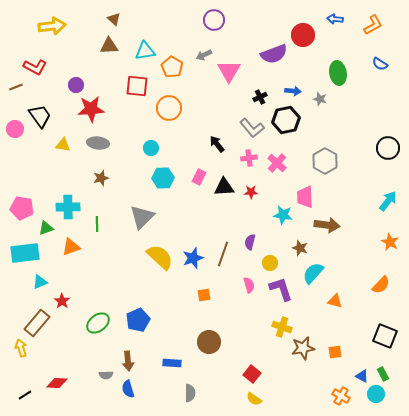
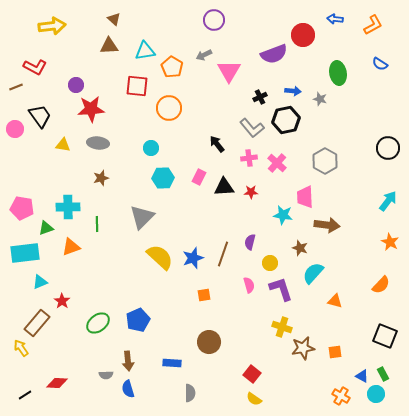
yellow arrow at (21, 348): rotated 18 degrees counterclockwise
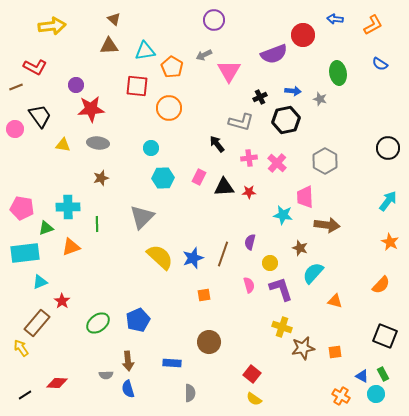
gray L-shape at (252, 128): moved 11 px left, 6 px up; rotated 35 degrees counterclockwise
red star at (251, 192): moved 2 px left
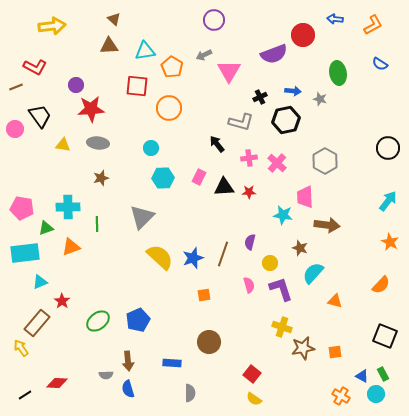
green ellipse at (98, 323): moved 2 px up
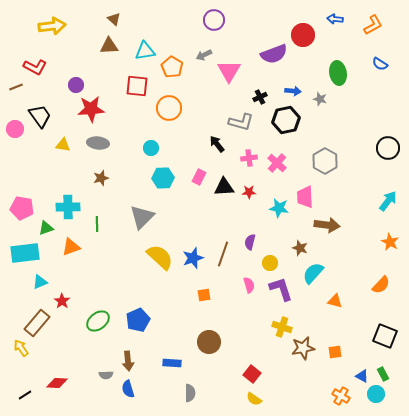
cyan star at (283, 215): moved 4 px left, 7 px up
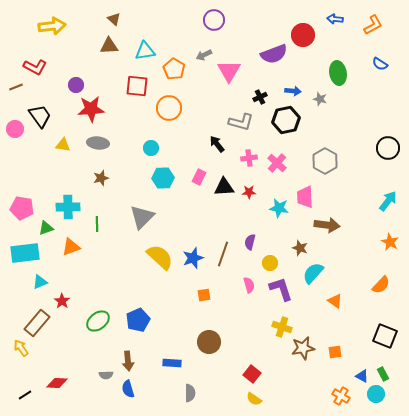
orange pentagon at (172, 67): moved 2 px right, 2 px down
orange triangle at (335, 301): rotated 21 degrees clockwise
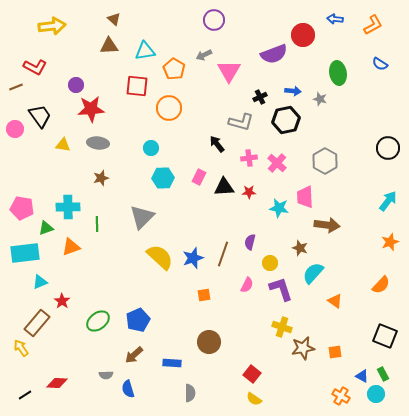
orange star at (390, 242): rotated 24 degrees clockwise
pink semicircle at (249, 285): moved 2 px left; rotated 42 degrees clockwise
brown arrow at (128, 361): moved 6 px right, 6 px up; rotated 54 degrees clockwise
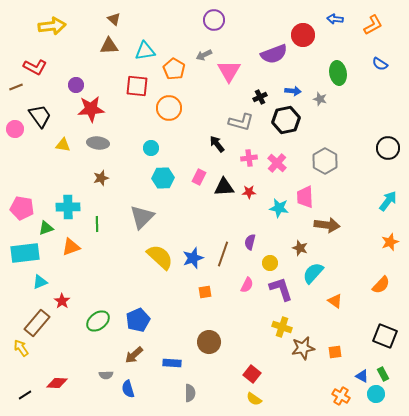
orange square at (204, 295): moved 1 px right, 3 px up
